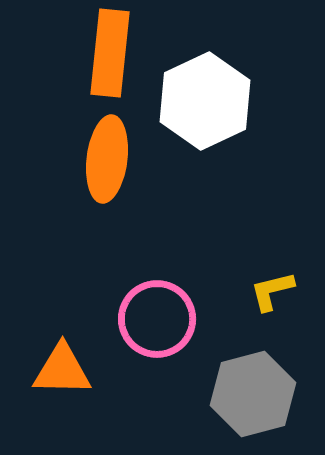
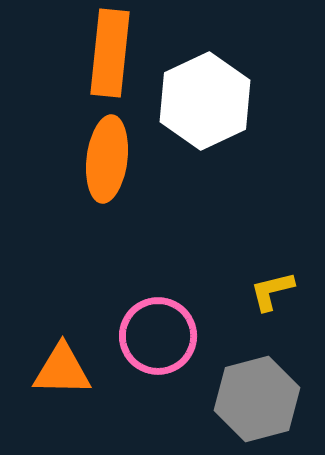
pink circle: moved 1 px right, 17 px down
gray hexagon: moved 4 px right, 5 px down
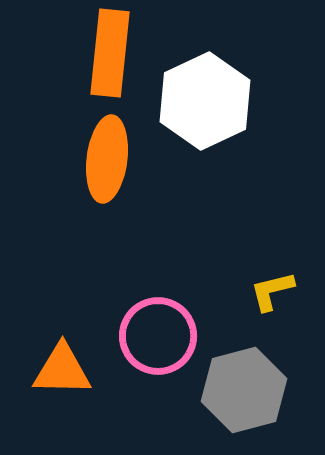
gray hexagon: moved 13 px left, 9 px up
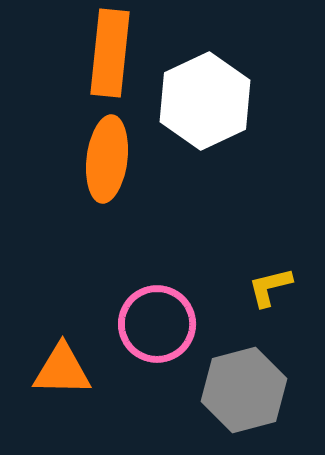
yellow L-shape: moved 2 px left, 4 px up
pink circle: moved 1 px left, 12 px up
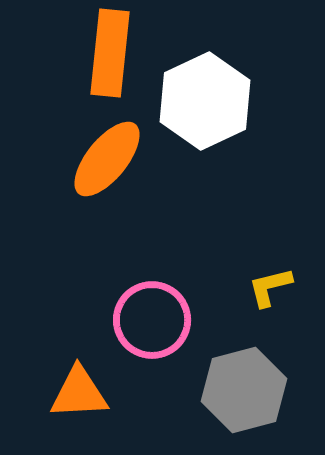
orange ellipse: rotated 32 degrees clockwise
pink circle: moved 5 px left, 4 px up
orange triangle: moved 17 px right, 23 px down; rotated 4 degrees counterclockwise
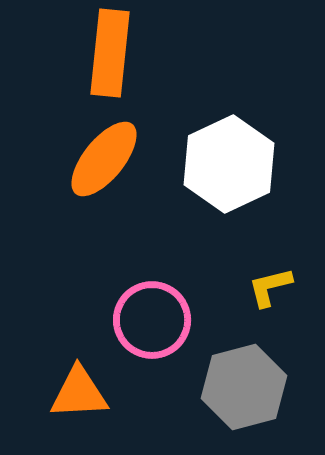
white hexagon: moved 24 px right, 63 px down
orange ellipse: moved 3 px left
gray hexagon: moved 3 px up
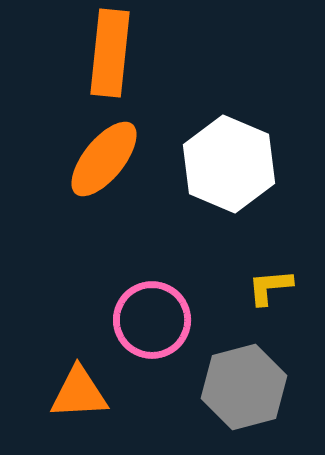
white hexagon: rotated 12 degrees counterclockwise
yellow L-shape: rotated 9 degrees clockwise
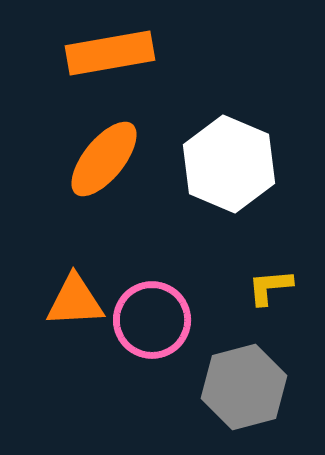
orange rectangle: rotated 74 degrees clockwise
orange triangle: moved 4 px left, 92 px up
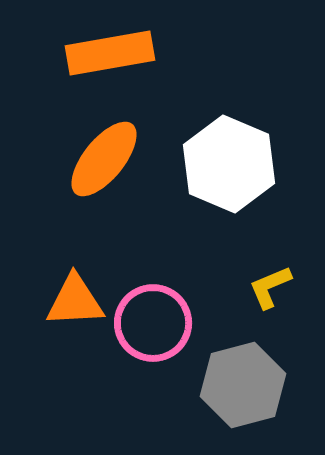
yellow L-shape: rotated 18 degrees counterclockwise
pink circle: moved 1 px right, 3 px down
gray hexagon: moved 1 px left, 2 px up
